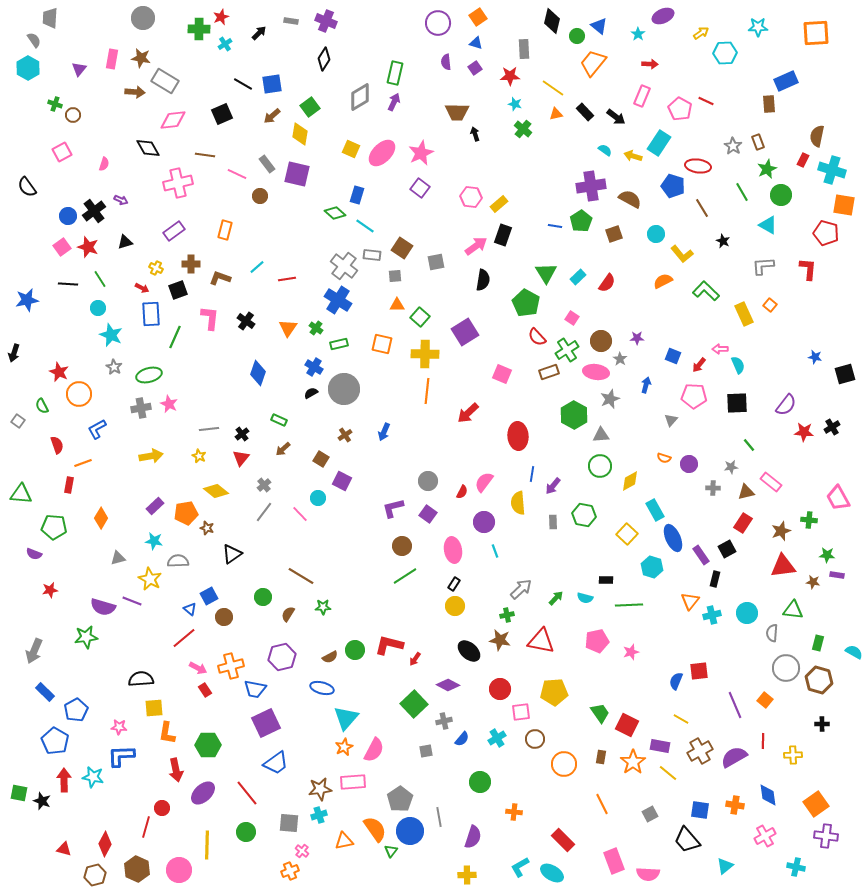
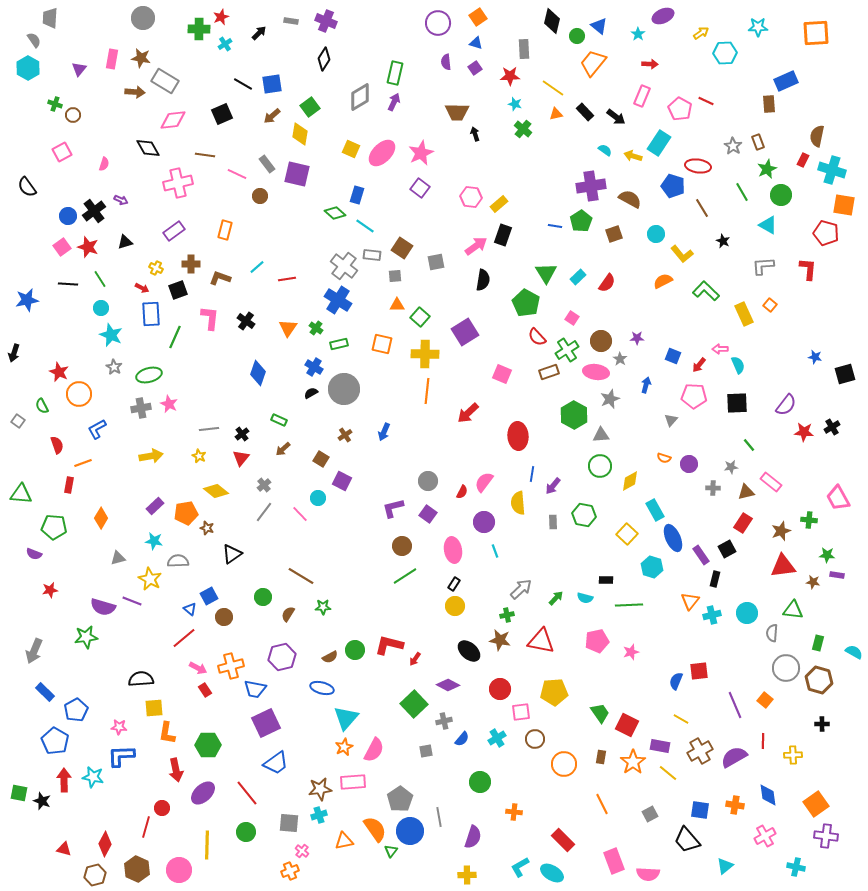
cyan circle at (98, 308): moved 3 px right
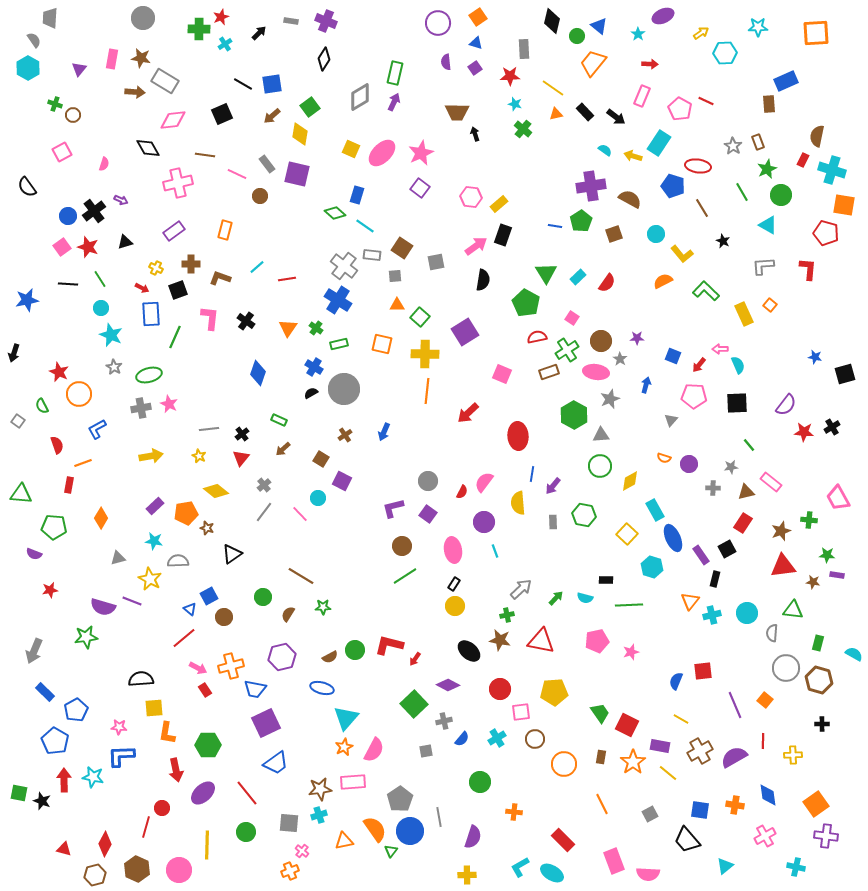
red semicircle at (537, 337): rotated 120 degrees clockwise
cyan semicircle at (854, 652): moved 2 px down
red square at (699, 671): moved 4 px right
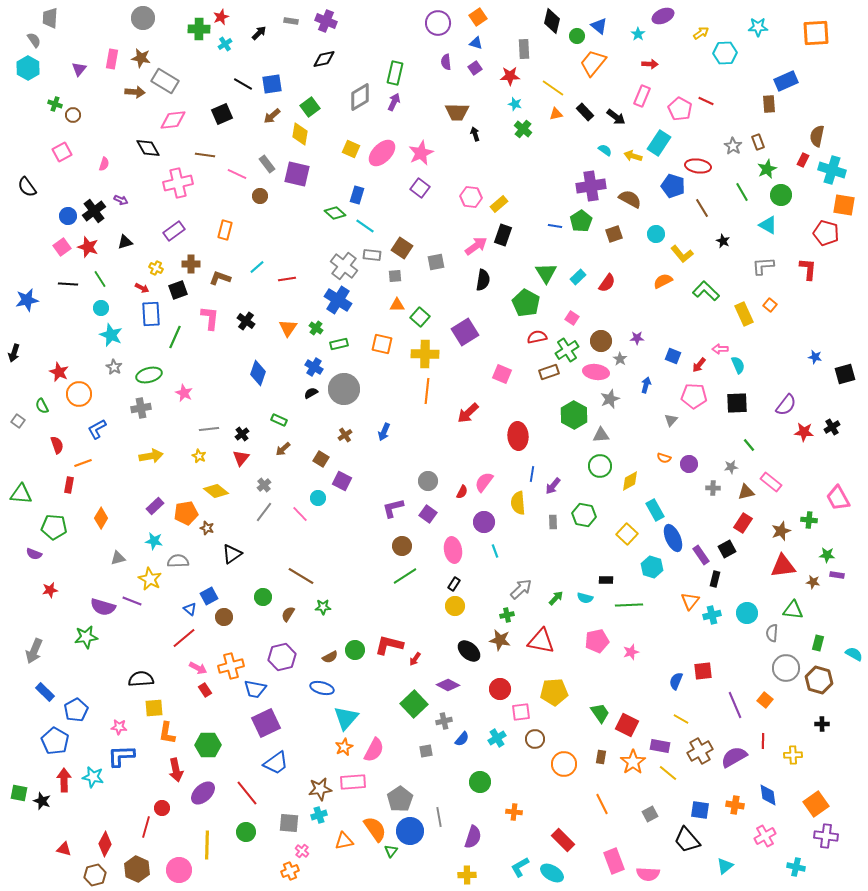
black diamond at (324, 59): rotated 45 degrees clockwise
pink star at (169, 404): moved 15 px right, 11 px up
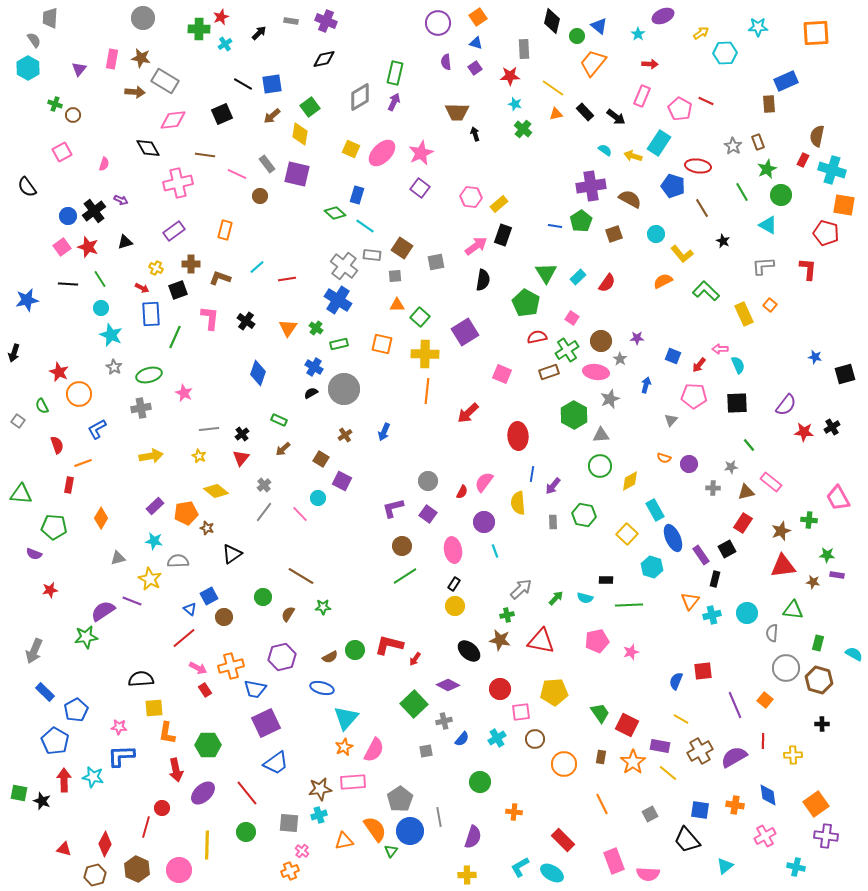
purple semicircle at (103, 607): moved 4 px down; rotated 130 degrees clockwise
